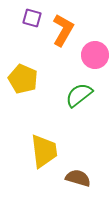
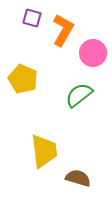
pink circle: moved 2 px left, 2 px up
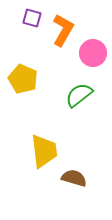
brown semicircle: moved 4 px left
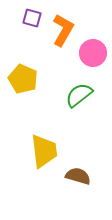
brown semicircle: moved 4 px right, 2 px up
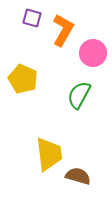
green semicircle: rotated 24 degrees counterclockwise
yellow trapezoid: moved 5 px right, 3 px down
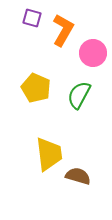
yellow pentagon: moved 13 px right, 9 px down
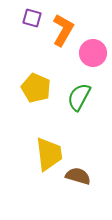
green semicircle: moved 2 px down
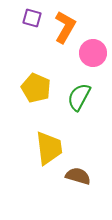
orange L-shape: moved 2 px right, 3 px up
yellow trapezoid: moved 6 px up
